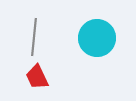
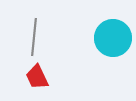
cyan circle: moved 16 px right
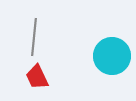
cyan circle: moved 1 px left, 18 px down
